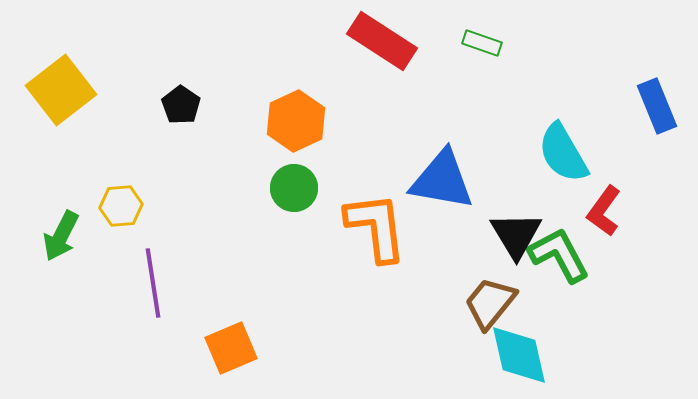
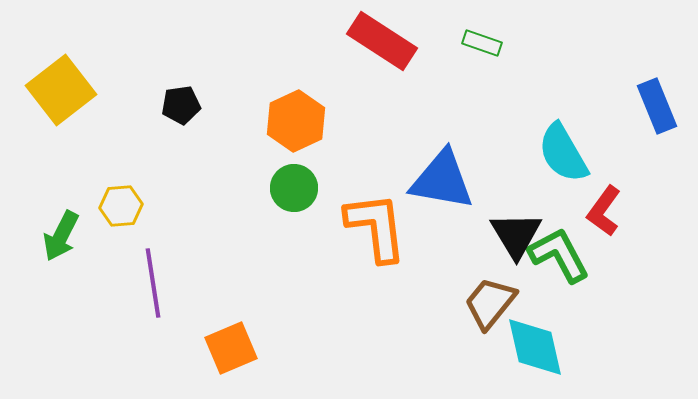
black pentagon: rotated 30 degrees clockwise
cyan diamond: moved 16 px right, 8 px up
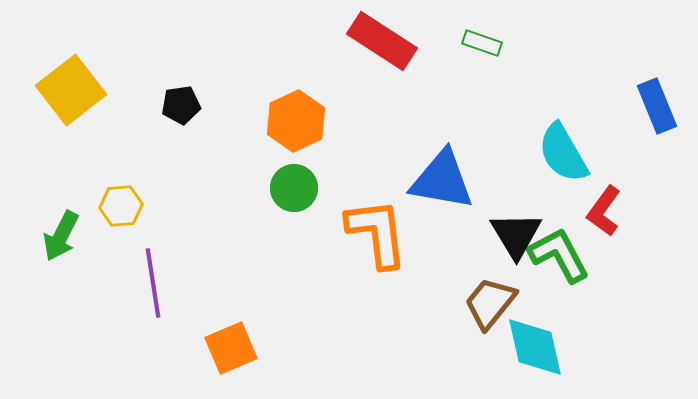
yellow square: moved 10 px right
orange L-shape: moved 1 px right, 6 px down
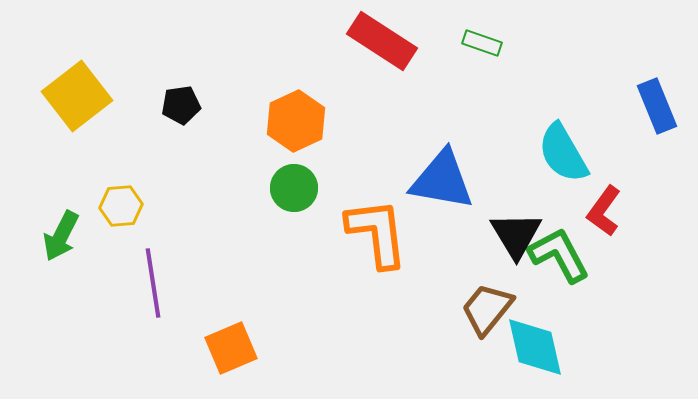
yellow square: moved 6 px right, 6 px down
brown trapezoid: moved 3 px left, 6 px down
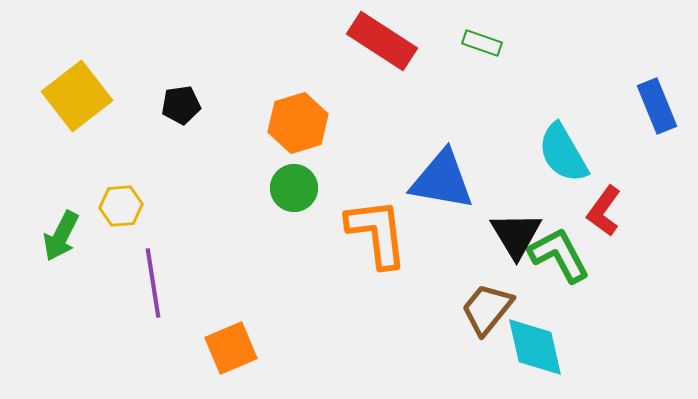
orange hexagon: moved 2 px right, 2 px down; rotated 8 degrees clockwise
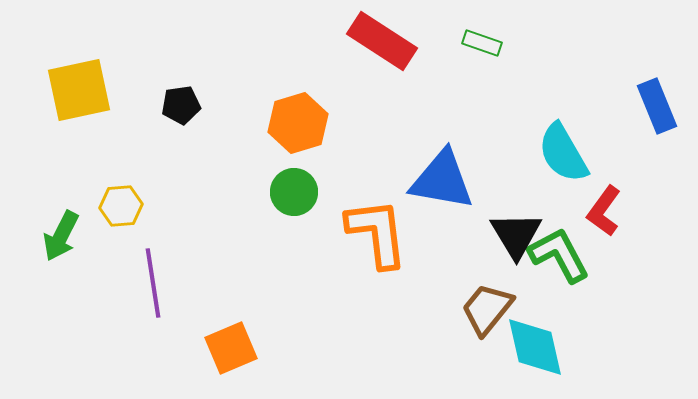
yellow square: moved 2 px right, 6 px up; rotated 26 degrees clockwise
green circle: moved 4 px down
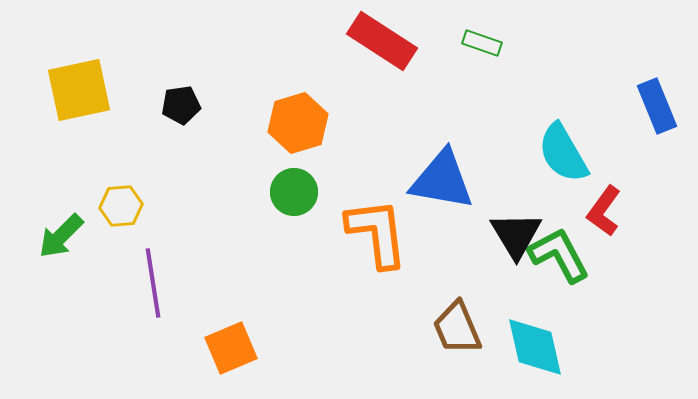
green arrow: rotated 18 degrees clockwise
brown trapezoid: moved 30 px left, 19 px down; rotated 62 degrees counterclockwise
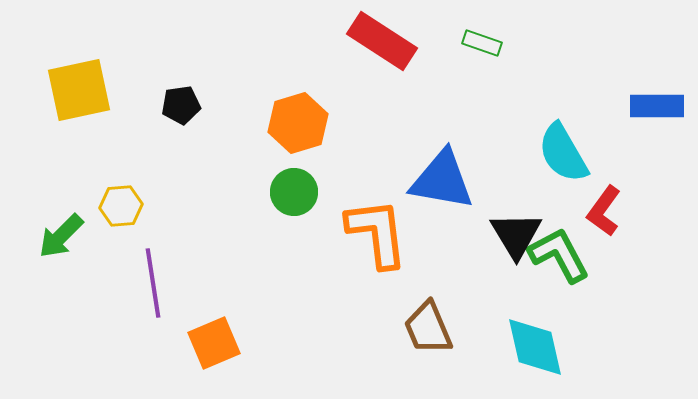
blue rectangle: rotated 68 degrees counterclockwise
brown trapezoid: moved 29 px left
orange square: moved 17 px left, 5 px up
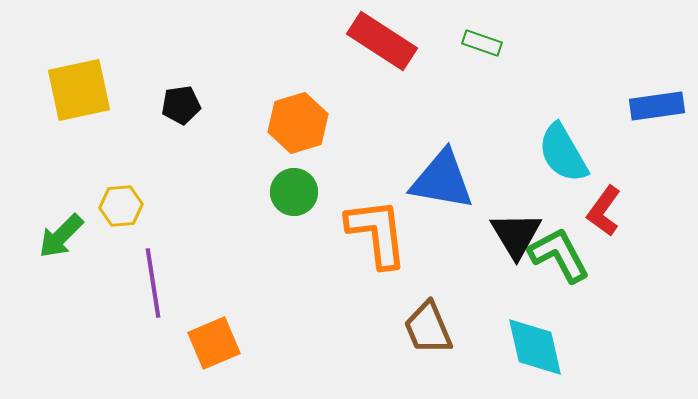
blue rectangle: rotated 8 degrees counterclockwise
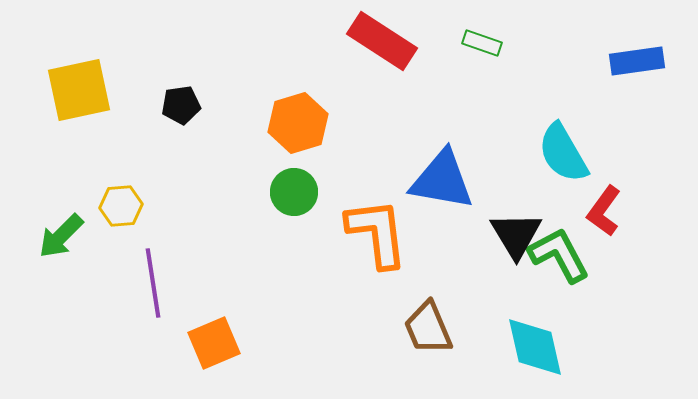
blue rectangle: moved 20 px left, 45 px up
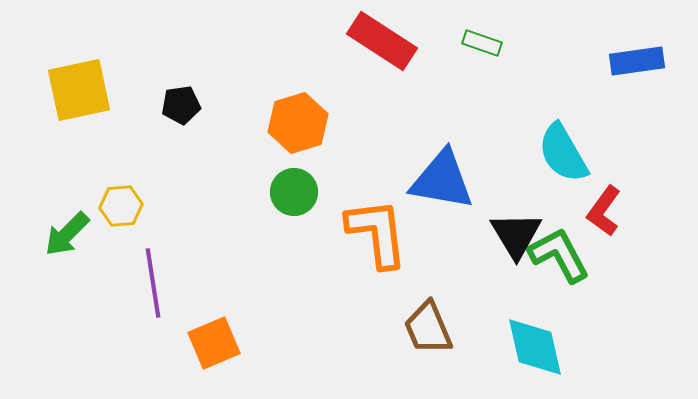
green arrow: moved 6 px right, 2 px up
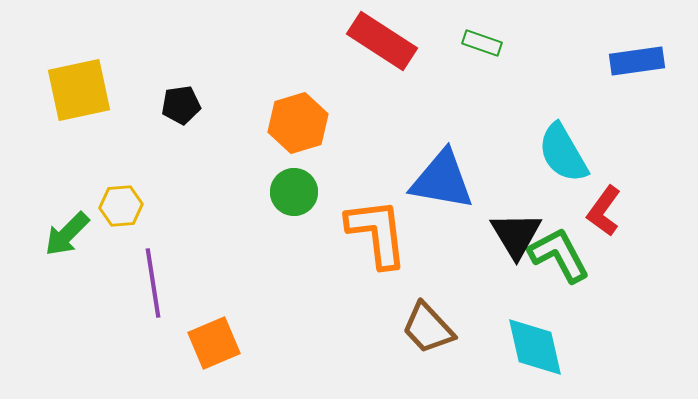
brown trapezoid: rotated 20 degrees counterclockwise
